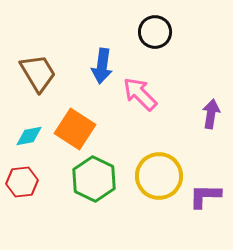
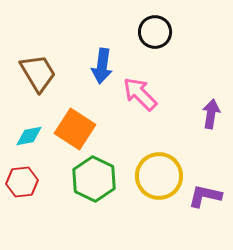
purple L-shape: rotated 12 degrees clockwise
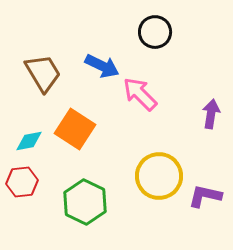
blue arrow: rotated 72 degrees counterclockwise
brown trapezoid: moved 5 px right
cyan diamond: moved 5 px down
green hexagon: moved 9 px left, 23 px down
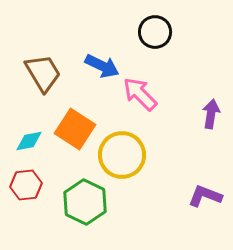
yellow circle: moved 37 px left, 21 px up
red hexagon: moved 4 px right, 3 px down
purple L-shape: rotated 8 degrees clockwise
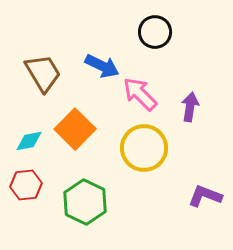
purple arrow: moved 21 px left, 7 px up
orange square: rotated 12 degrees clockwise
yellow circle: moved 22 px right, 7 px up
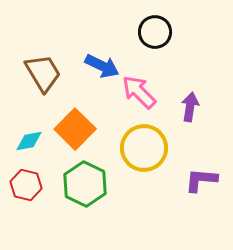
pink arrow: moved 1 px left, 2 px up
red hexagon: rotated 20 degrees clockwise
purple L-shape: moved 4 px left, 16 px up; rotated 16 degrees counterclockwise
green hexagon: moved 18 px up
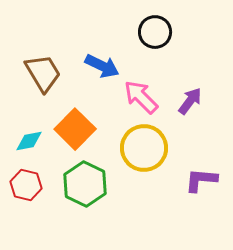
pink arrow: moved 2 px right, 5 px down
purple arrow: moved 6 px up; rotated 28 degrees clockwise
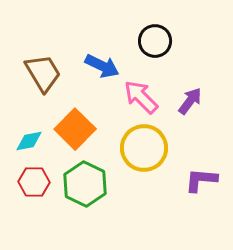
black circle: moved 9 px down
red hexagon: moved 8 px right, 3 px up; rotated 12 degrees counterclockwise
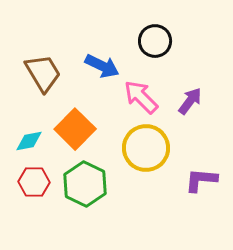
yellow circle: moved 2 px right
